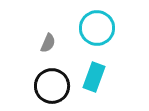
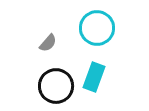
gray semicircle: rotated 18 degrees clockwise
black circle: moved 4 px right
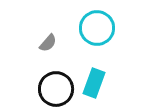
cyan rectangle: moved 6 px down
black circle: moved 3 px down
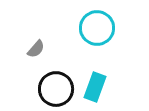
gray semicircle: moved 12 px left, 6 px down
cyan rectangle: moved 1 px right, 4 px down
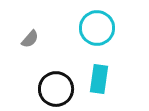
gray semicircle: moved 6 px left, 10 px up
cyan rectangle: moved 4 px right, 8 px up; rotated 12 degrees counterclockwise
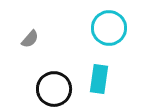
cyan circle: moved 12 px right
black circle: moved 2 px left
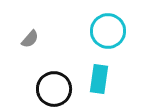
cyan circle: moved 1 px left, 3 px down
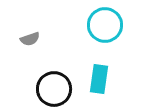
cyan circle: moved 3 px left, 6 px up
gray semicircle: rotated 30 degrees clockwise
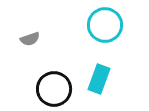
cyan rectangle: rotated 12 degrees clockwise
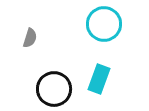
cyan circle: moved 1 px left, 1 px up
gray semicircle: moved 1 px up; rotated 54 degrees counterclockwise
